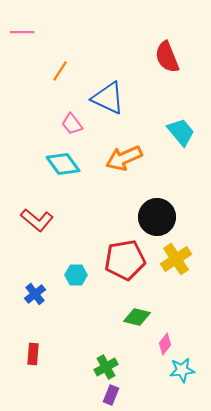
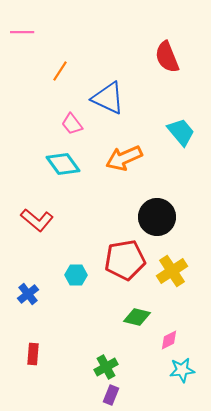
yellow cross: moved 4 px left, 12 px down
blue cross: moved 7 px left
pink diamond: moved 4 px right, 4 px up; rotated 25 degrees clockwise
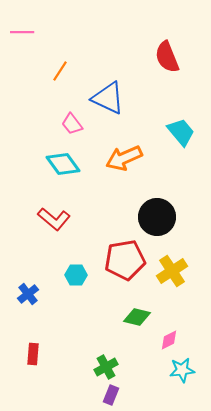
red L-shape: moved 17 px right, 1 px up
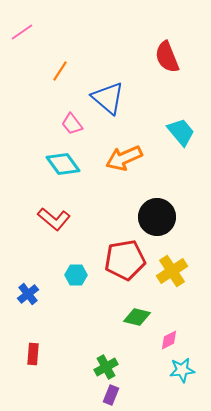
pink line: rotated 35 degrees counterclockwise
blue triangle: rotated 15 degrees clockwise
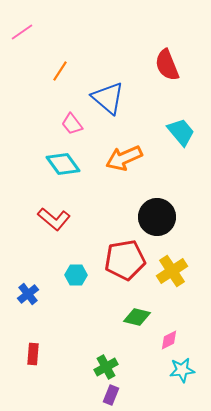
red semicircle: moved 8 px down
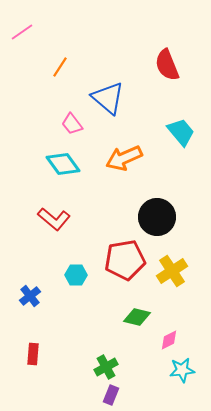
orange line: moved 4 px up
blue cross: moved 2 px right, 2 px down
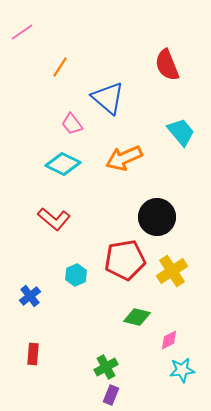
cyan diamond: rotated 28 degrees counterclockwise
cyan hexagon: rotated 25 degrees counterclockwise
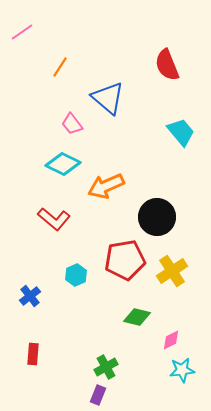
orange arrow: moved 18 px left, 28 px down
pink diamond: moved 2 px right
purple rectangle: moved 13 px left
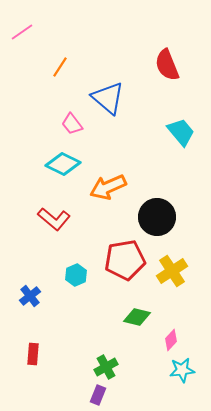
orange arrow: moved 2 px right, 1 px down
pink diamond: rotated 20 degrees counterclockwise
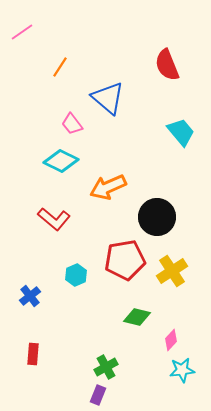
cyan diamond: moved 2 px left, 3 px up
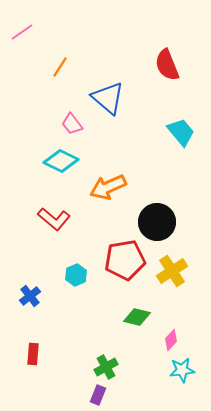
black circle: moved 5 px down
